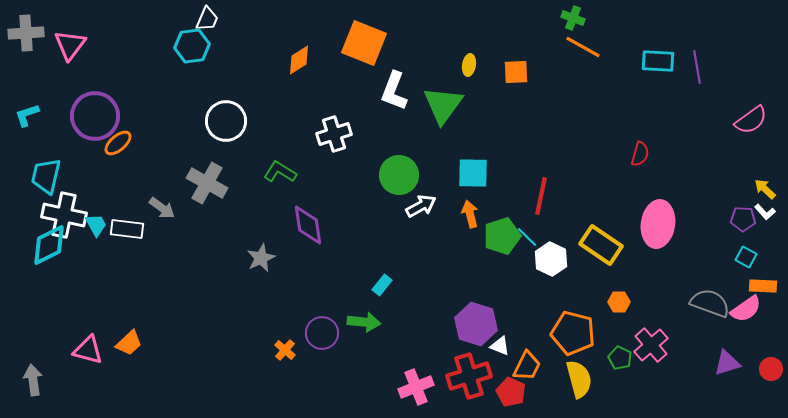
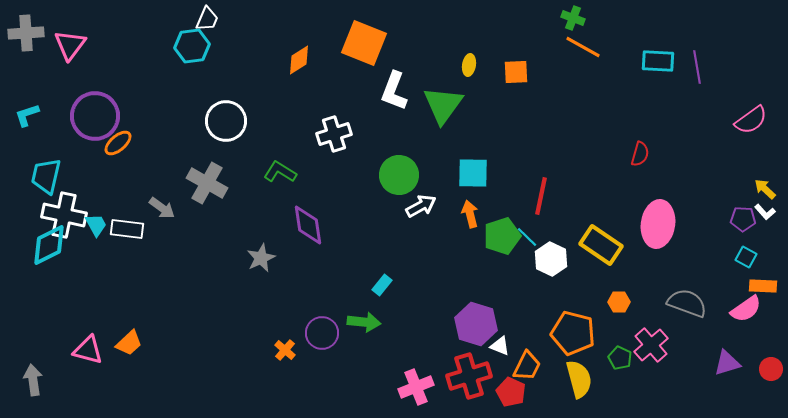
gray semicircle at (710, 303): moved 23 px left
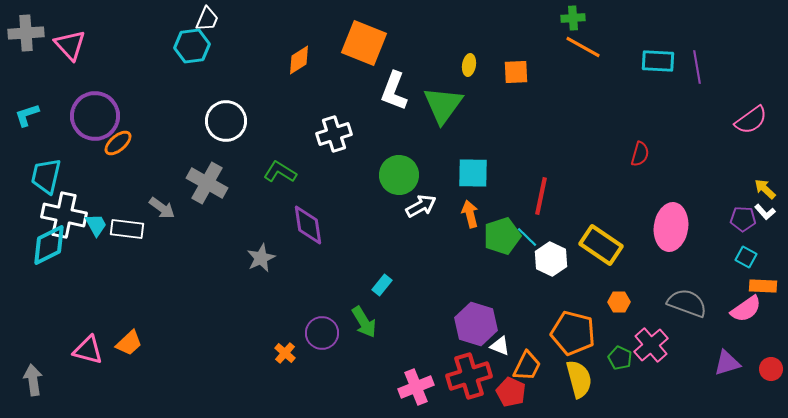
green cross at (573, 18): rotated 25 degrees counterclockwise
pink triangle at (70, 45): rotated 20 degrees counterclockwise
pink ellipse at (658, 224): moved 13 px right, 3 px down
green arrow at (364, 322): rotated 52 degrees clockwise
orange cross at (285, 350): moved 3 px down
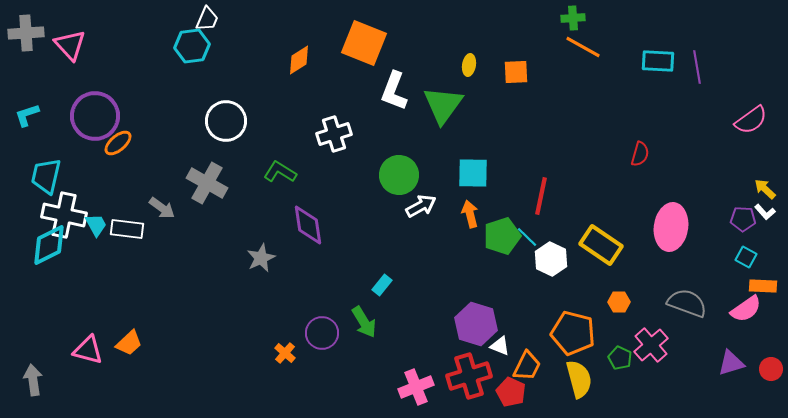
purple triangle at (727, 363): moved 4 px right
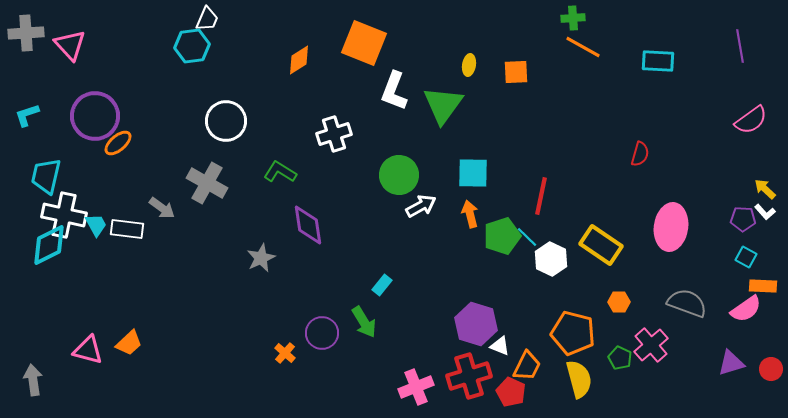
purple line at (697, 67): moved 43 px right, 21 px up
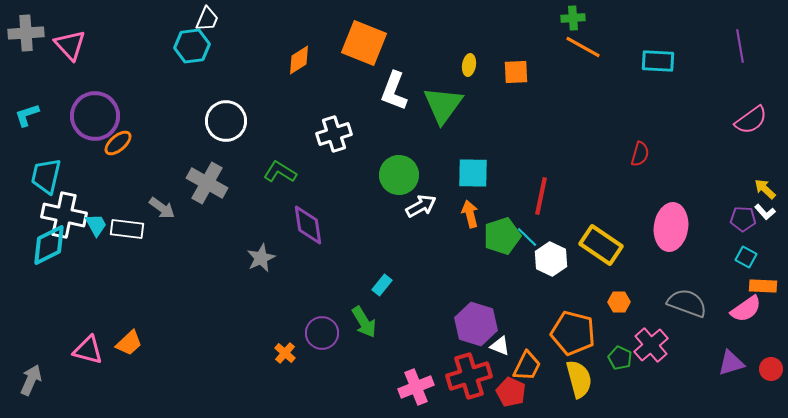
gray arrow at (33, 380): moved 2 px left; rotated 32 degrees clockwise
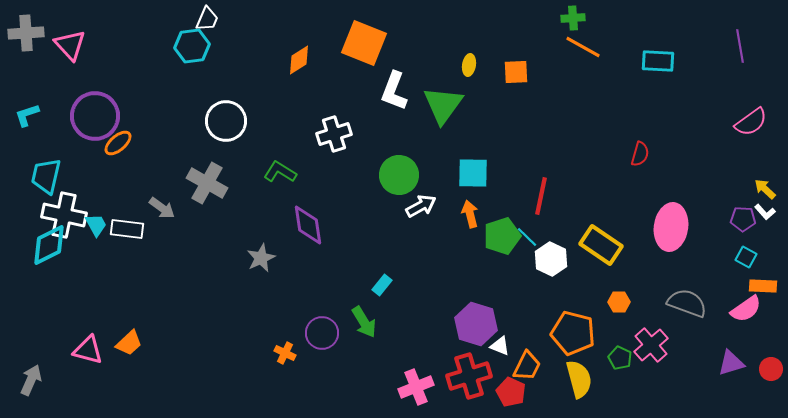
pink semicircle at (751, 120): moved 2 px down
orange cross at (285, 353): rotated 15 degrees counterclockwise
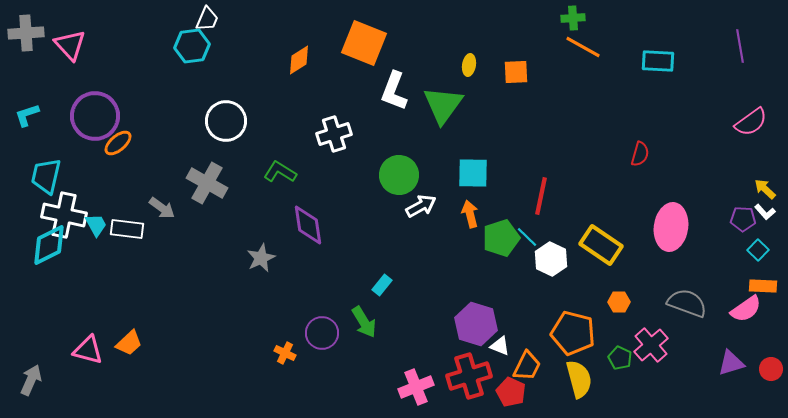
green pentagon at (502, 236): moved 1 px left, 2 px down
cyan square at (746, 257): moved 12 px right, 7 px up; rotated 15 degrees clockwise
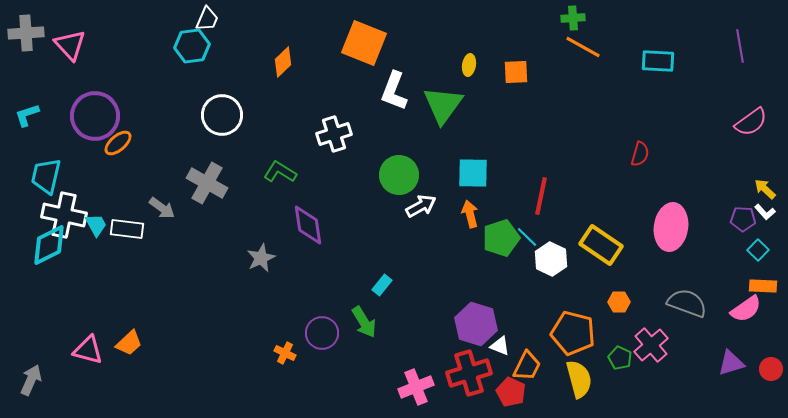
orange diamond at (299, 60): moved 16 px left, 2 px down; rotated 12 degrees counterclockwise
white circle at (226, 121): moved 4 px left, 6 px up
red cross at (469, 376): moved 3 px up
